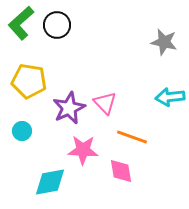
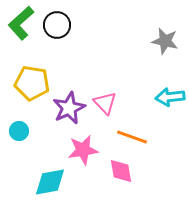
gray star: moved 1 px right, 1 px up
yellow pentagon: moved 3 px right, 2 px down
cyan circle: moved 3 px left
pink star: rotated 12 degrees counterclockwise
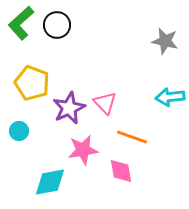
yellow pentagon: rotated 12 degrees clockwise
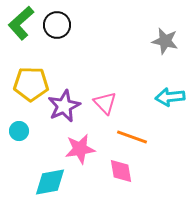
yellow pentagon: moved 1 px left, 1 px down; rotated 20 degrees counterclockwise
purple star: moved 5 px left, 2 px up
pink star: moved 3 px left, 1 px up
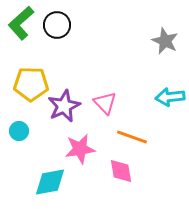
gray star: rotated 12 degrees clockwise
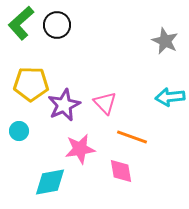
purple star: moved 1 px up
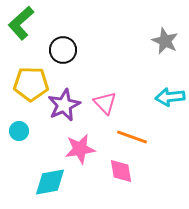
black circle: moved 6 px right, 25 px down
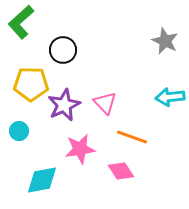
green L-shape: moved 1 px up
pink diamond: rotated 24 degrees counterclockwise
cyan diamond: moved 8 px left, 2 px up
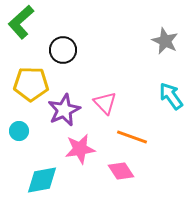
cyan arrow: moved 1 px right, 1 px up; rotated 60 degrees clockwise
purple star: moved 5 px down
